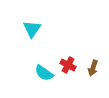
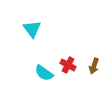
cyan triangle: rotated 12 degrees counterclockwise
brown arrow: moved 1 px right, 2 px up
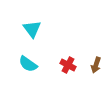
brown arrow: moved 2 px right, 1 px up
cyan semicircle: moved 16 px left, 9 px up
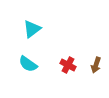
cyan triangle: rotated 30 degrees clockwise
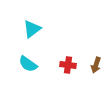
red cross: rotated 21 degrees counterclockwise
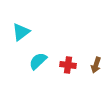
cyan triangle: moved 11 px left, 3 px down
cyan semicircle: moved 10 px right, 3 px up; rotated 102 degrees clockwise
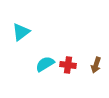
cyan semicircle: moved 7 px right, 3 px down; rotated 12 degrees clockwise
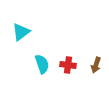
cyan semicircle: moved 3 px left; rotated 102 degrees clockwise
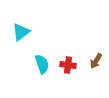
brown arrow: moved 4 px up; rotated 14 degrees clockwise
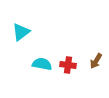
cyan semicircle: rotated 60 degrees counterclockwise
